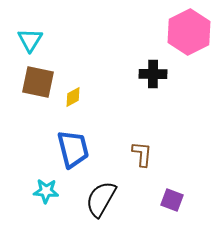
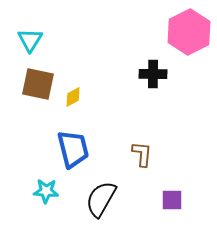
brown square: moved 2 px down
purple square: rotated 20 degrees counterclockwise
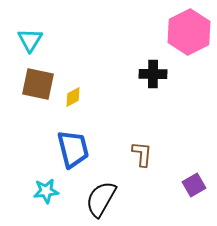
cyan star: rotated 10 degrees counterclockwise
purple square: moved 22 px right, 15 px up; rotated 30 degrees counterclockwise
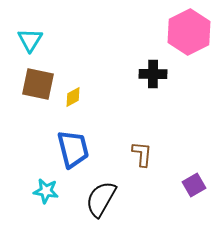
cyan star: rotated 15 degrees clockwise
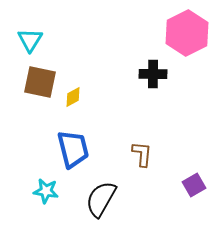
pink hexagon: moved 2 px left, 1 px down
brown square: moved 2 px right, 2 px up
